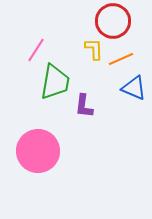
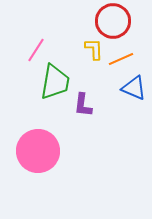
purple L-shape: moved 1 px left, 1 px up
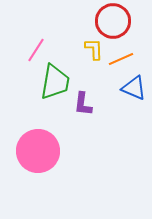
purple L-shape: moved 1 px up
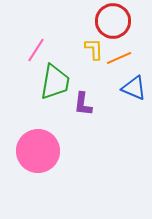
orange line: moved 2 px left, 1 px up
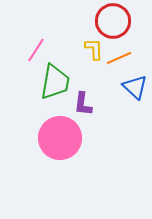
blue triangle: moved 1 px right, 1 px up; rotated 20 degrees clockwise
pink circle: moved 22 px right, 13 px up
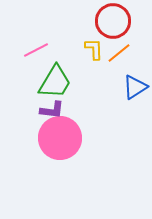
pink line: rotated 30 degrees clockwise
orange line: moved 5 px up; rotated 15 degrees counterclockwise
green trapezoid: rotated 21 degrees clockwise
blue triangle: rotated 44 degrees clockwise
purple L-shape: moved 31 px left, 6 px down; rotated 90 degrees counterclockwise
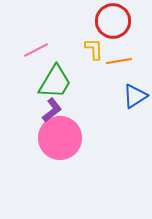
orange line: moved 8 px down; rotated 30 degrees clockwise
blue triangle: moved 9 px down
purple L-shape: rotated 45 degrees counterclockwise
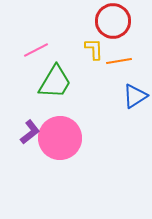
purple L-shape: moved 22 px left, 22 px down
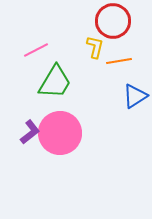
yellow L-shape: moved 1 px right, 2 px up; rotated 15 degrees clockwise
pink circle: moved 5 px up
